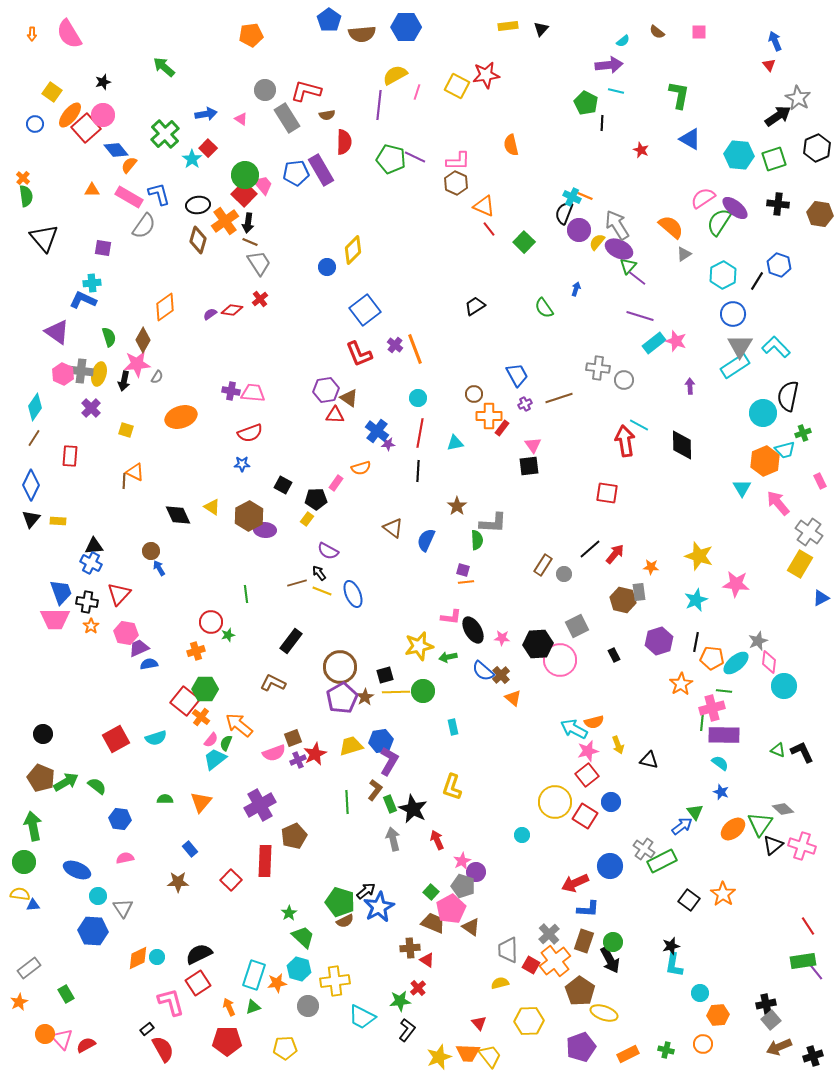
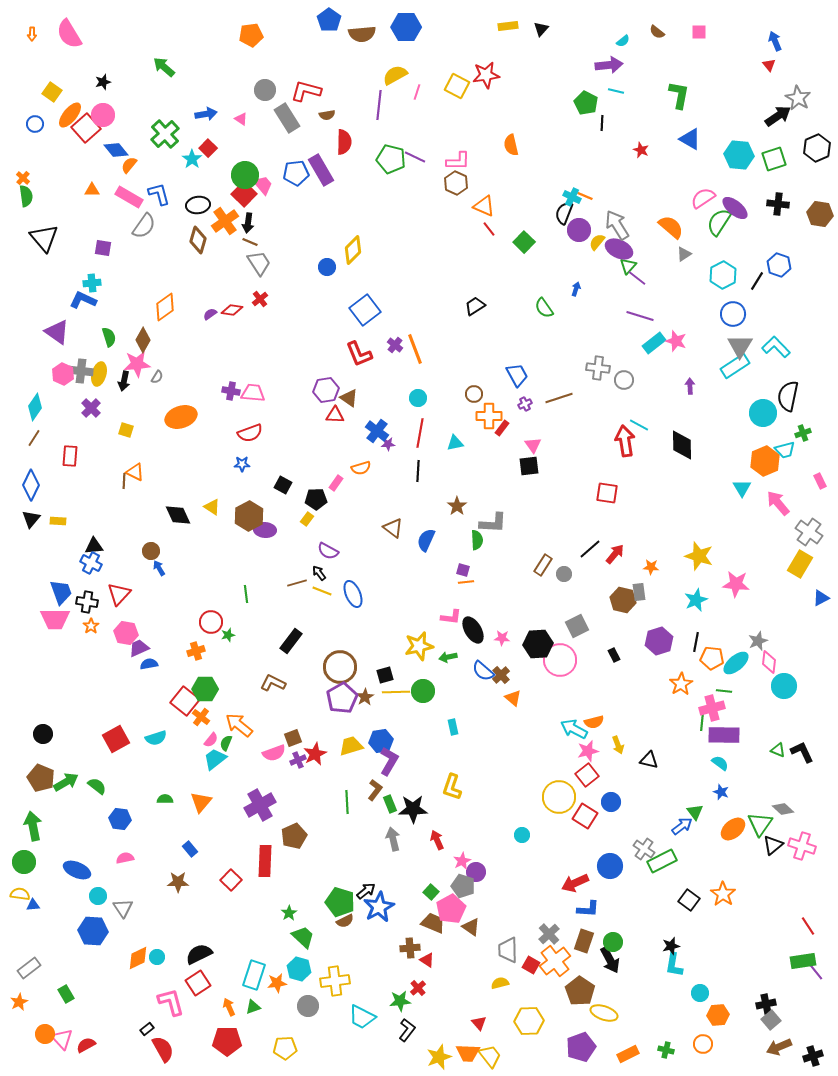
yellow circle at (555, 802): moved 4 px right, 5 px up
black star at (413, 809): rotated 28 degrees counterclockwise
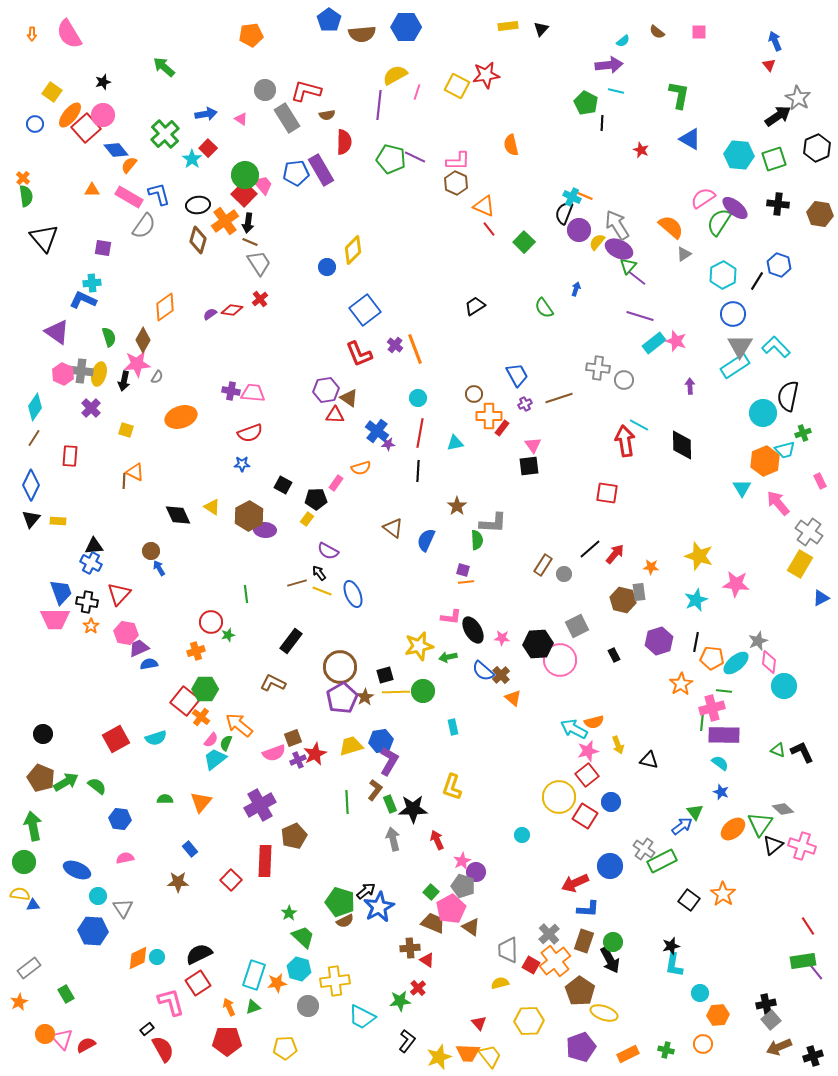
black L-shape at (407, 1030): moved 11 px down
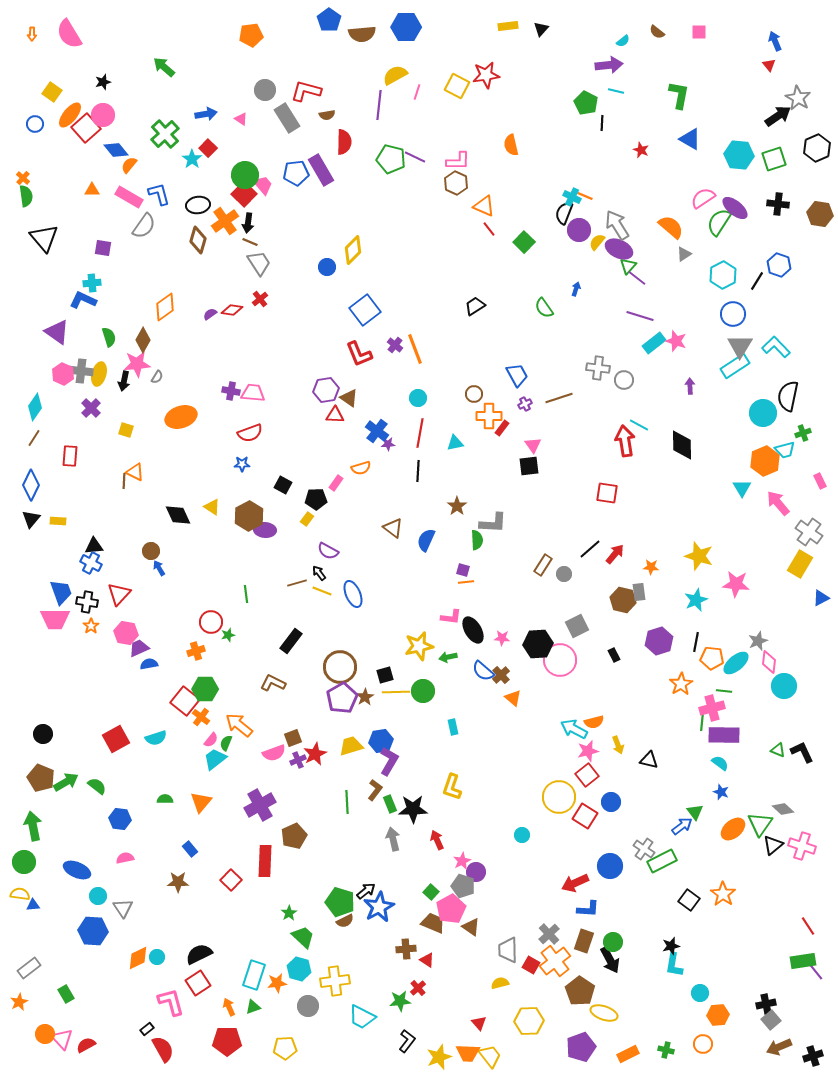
brown cross at (410, 948): moved 4 px left, 1 px down
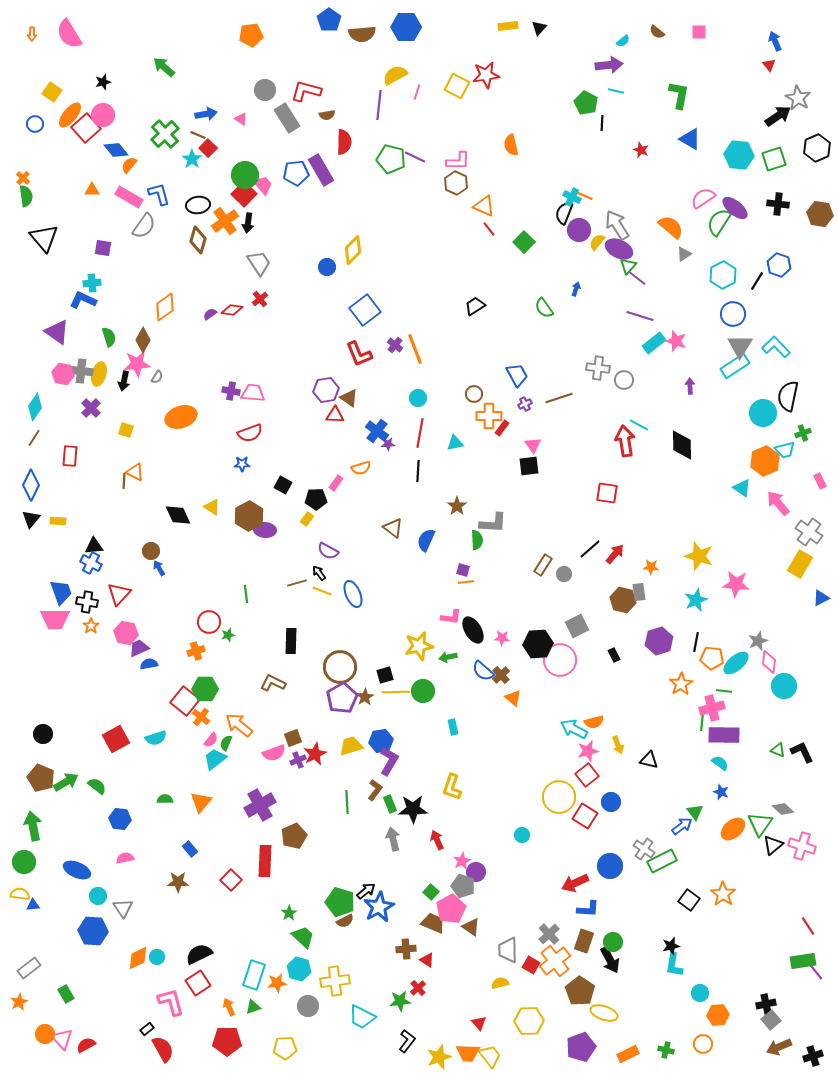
black triangle at (541, 29): moved 2 px left, 1 px up
brown line at (250, 242): moved 52 px left, 107 px up
pink hexagon at (63, 374): rotated 15 degrees counterclockwise
cyan triangle at (742, 488): rotated 24 degrees counterclockwise
red circle at (211, 622): moved 2 px left
black rectangle at (291, 641): rotated 35 degrees counterclockwise
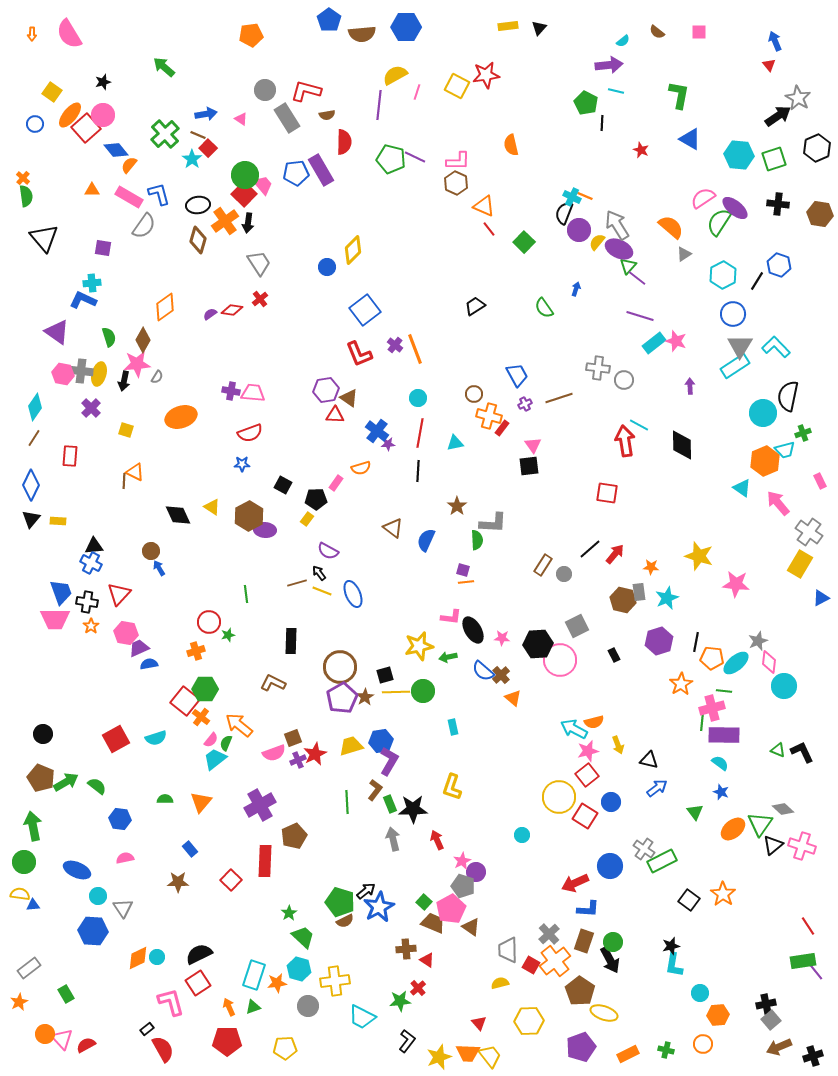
orange cross at (489, 416): rotated 15 degrees clockwise
cyan star at (696, 600): moved 29 px left, 2 px up
blue arrow at (682, 826): moved 25 px left, 38 px up
green square at (431, 892): moved 7 px left, 10 px down
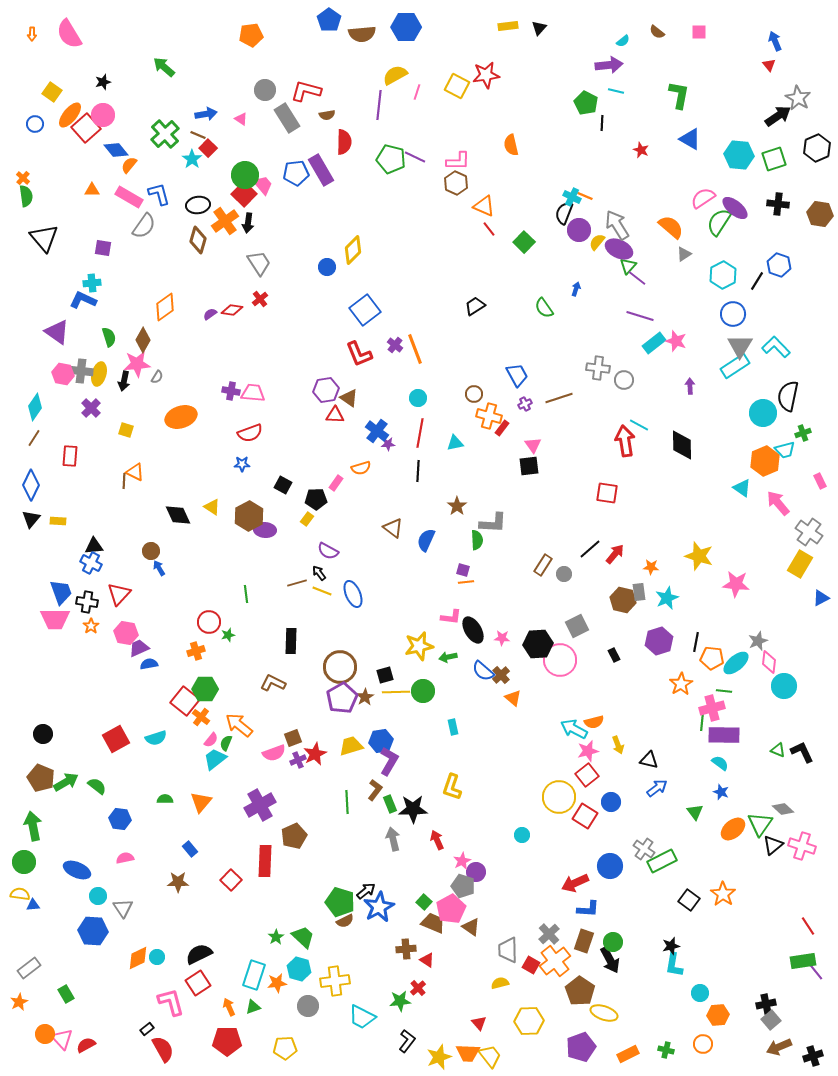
green star at (289, 913): moved 13 px left, 24 px down
